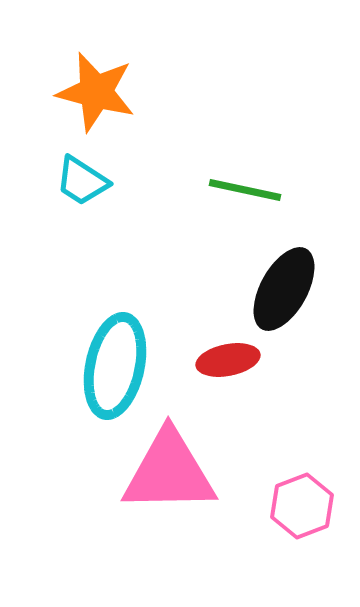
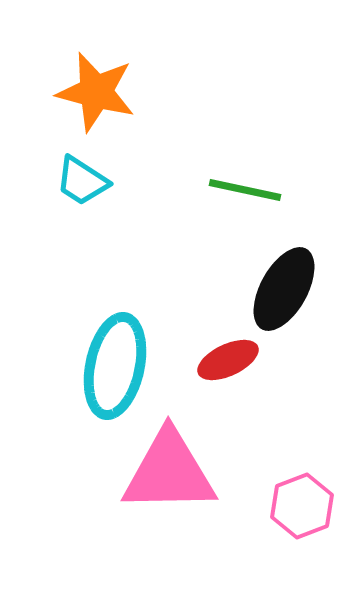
red ellipse: rotated 14 degrees counterclockwise
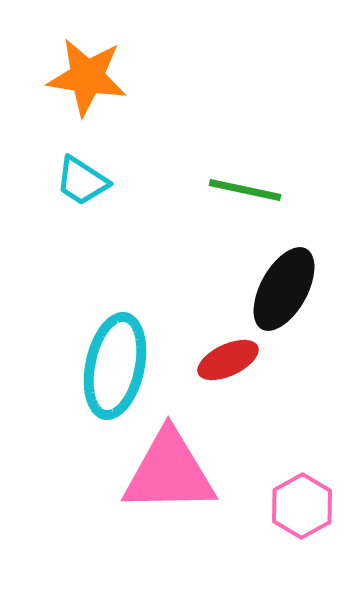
orange star: moved 9 px left, 15 px up; rotated 6 degrees counterclockwise
pink hexagon: rotated 8 degrees counterclockwise
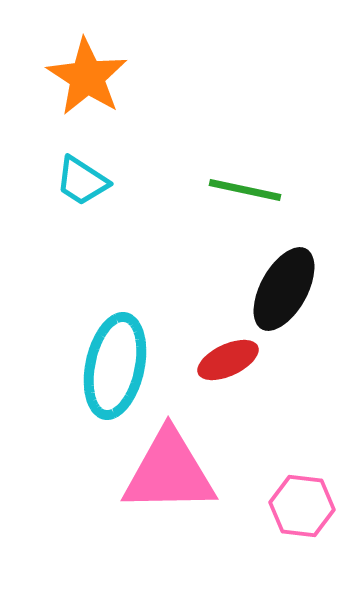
orange star: rotated 24 degrees clockwise
pink hexagon: rotated 24 degrees counterclockwise
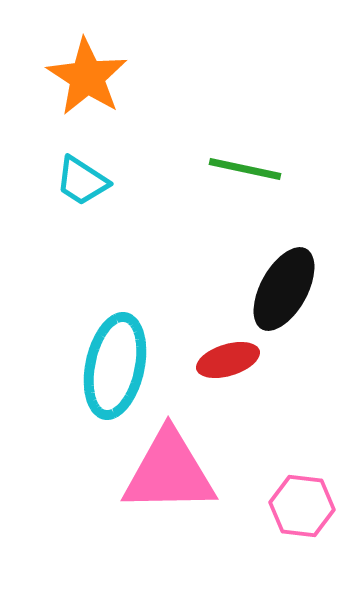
green line: moved 21 px up
red ellipse: rotated 8 degrees clockwise
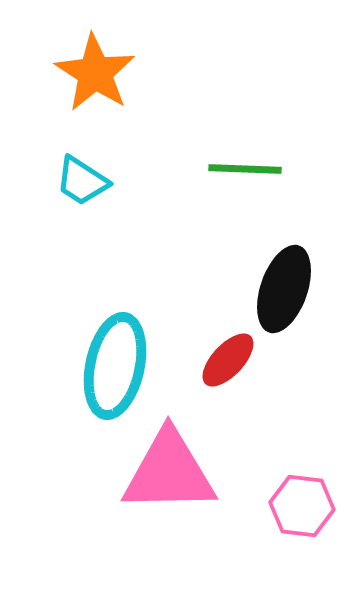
orange star: moved 8 px right, 4 px up
green line: rotated 10 degrees counterclockwise
black ellipse: rotated 10 degrees counterclockwise
red ellipse: rotated 30 degrees counterclockwise
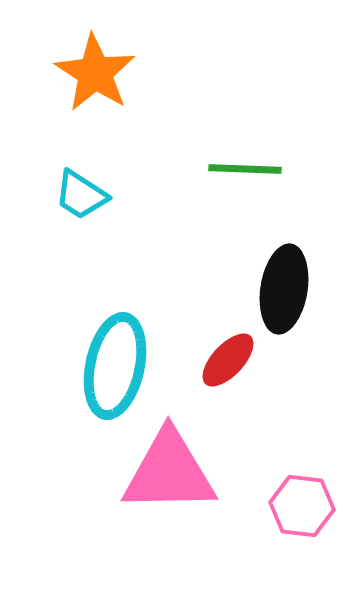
cyan trapezoid: moved 1 px left, 14 px down
black ellipse: rotated 10 degrees counterclockwise
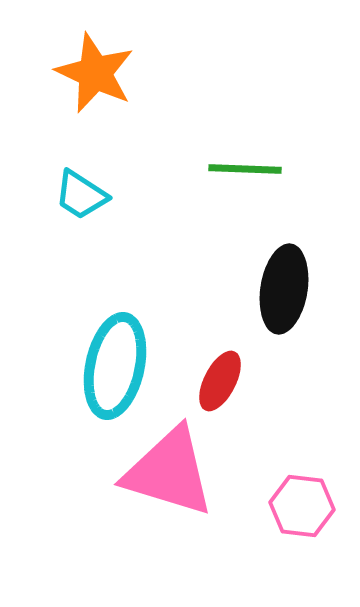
orange star: rotated 8 degrees counterclockwise
red ellipse: moved 8 px left, 21 px down; rotated 16 degrees counterclockwise
pink triangle: rotated 18 degrees clockwise
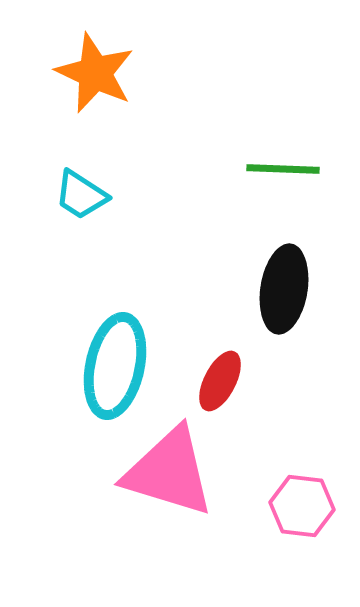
green line: moved 38 px right
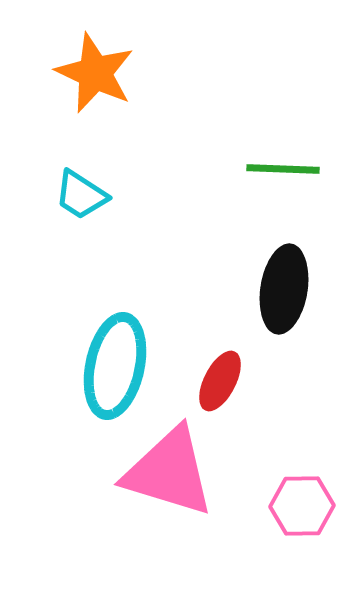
pink hexagon: rotated 8 degrees counterclockwise
